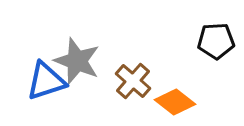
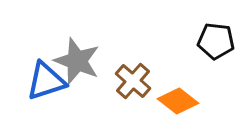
black pentagon: rotated 9 degrees clockwise
orange diamond: moved 3 px right, 1 px up
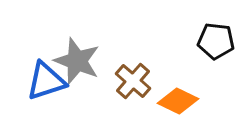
orange diamond: rotated 12 degrees counterclockwise
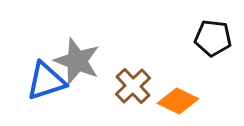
black pentagon: moved 3 px left, 3 px up
brown cross: moved 5 px down; rotated 6 degrees clockwise
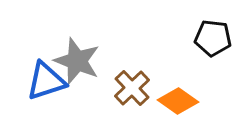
brown cross: moved 1 px left, 2 px down
orange diamond: rotated 9 degrees clockwise
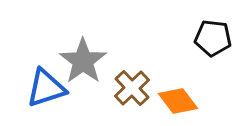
gray star: moved 6 px right; rotated 15 degrees clockwise
blue triangle: moved 7 px down
orange diamond: rotated 18 degrees clockwise
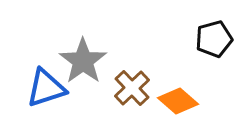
black pentagon: moved 1 px right, 1 px down; rotated 21 degrees counterclockwise
orange diamond: rotated 12 degrees counterclockwise
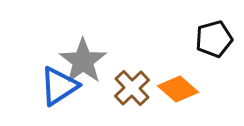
blue triangle: moved 13 px right, 2 px up; rotated 15 degrees counterclockwise
orange diamond: moved 12 px up
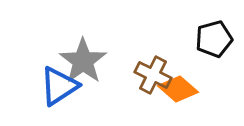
brown cross: moved 21 px right, 13 px up; rotated 21 degrees counterclockwise
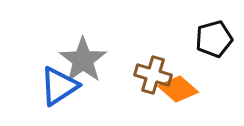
gray star: moved 1 px up
brown cross: rotated 9 degrees counterclockwise
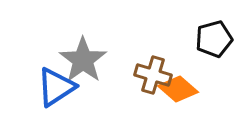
blue triangle: moved 3 px left, 1 px down
